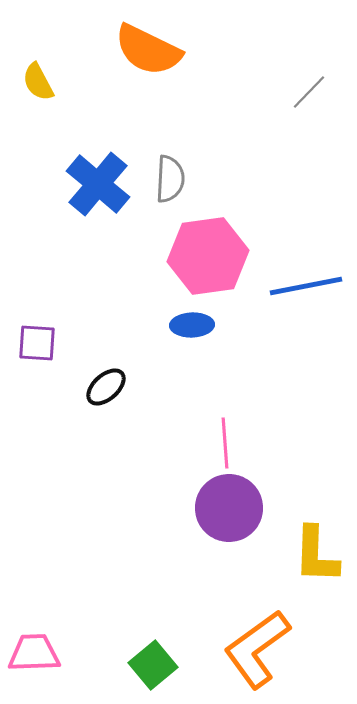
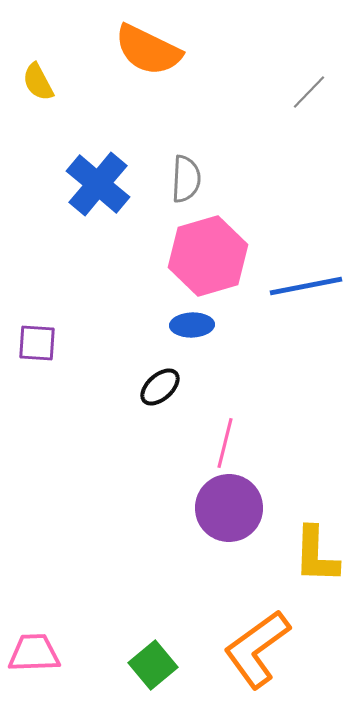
gray semicircle: moved 16 px right
pink hexagon: rotated 8 degrees counterclockwise
black ellipse: moved 54 px right
pink line: rotated 18 degrees clockwise
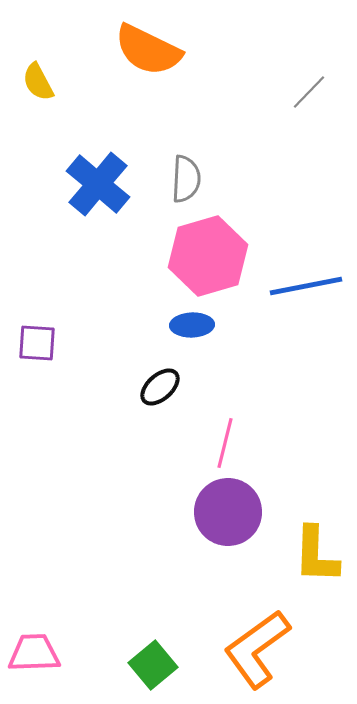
purple circle: moved 1 px left, 4 px down
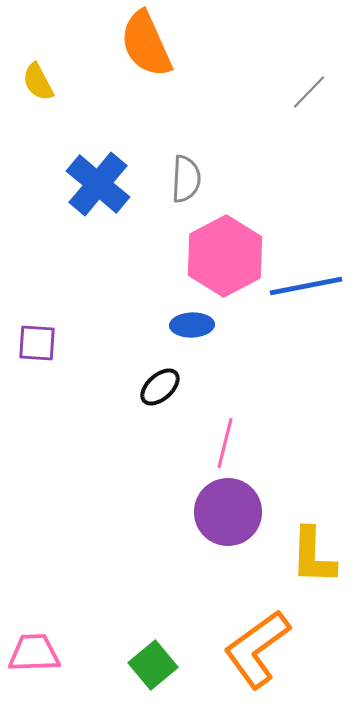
orange semicircle: moved 2 px left, 6 px up; rotated 40 degrees clockwise
pink hexagon: moved 17 px right; rotated 12 degrees counterclockwise
yellow L-shape: moved 3 px left, 1 px down
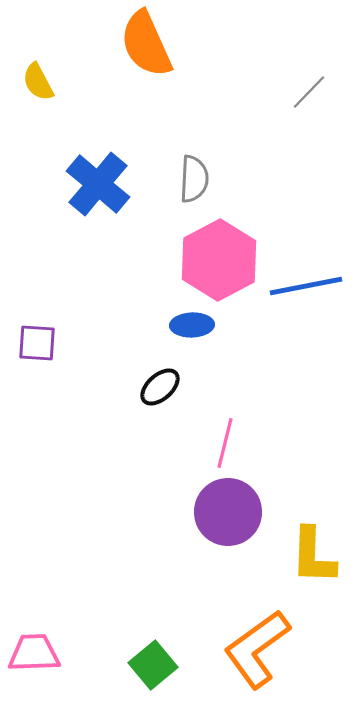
gray semicircle: moved 8 px right
pink hexagon: moved 6 px left, 4 px down
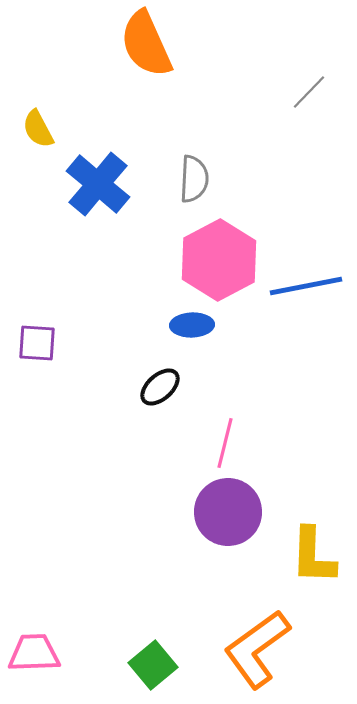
yellow semicircle: moved 47 px down
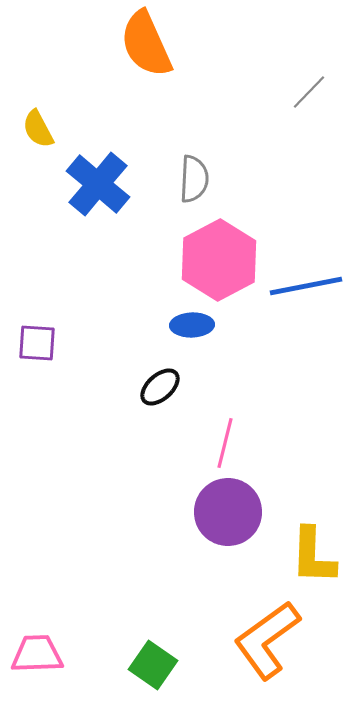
orange L-shape: moved 10 px right, 9 px up
pink trapezoid: moved 3 px right, 1 px down
green square: rotated 15 degrees counterclockwise
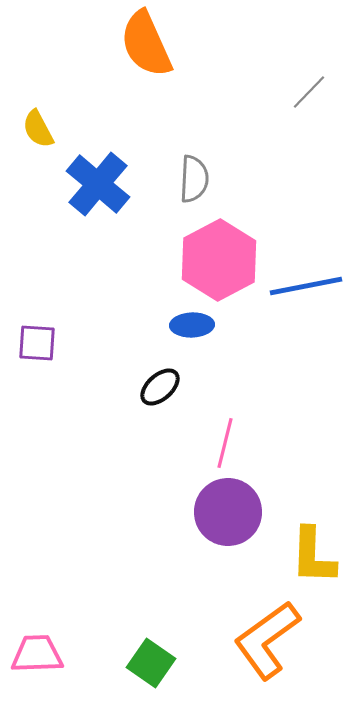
green square: moved 2 px left, 2 px up
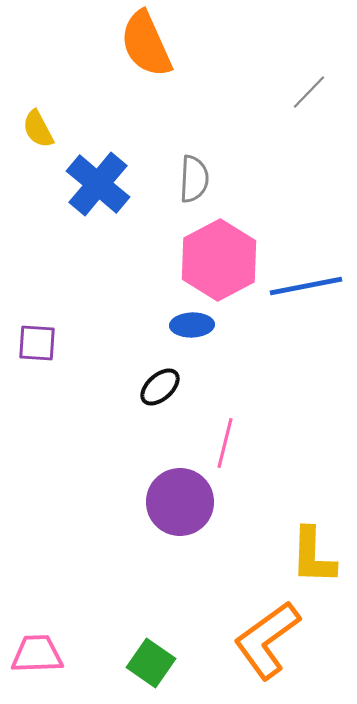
purple circle: moved 48 px left, 10 px up
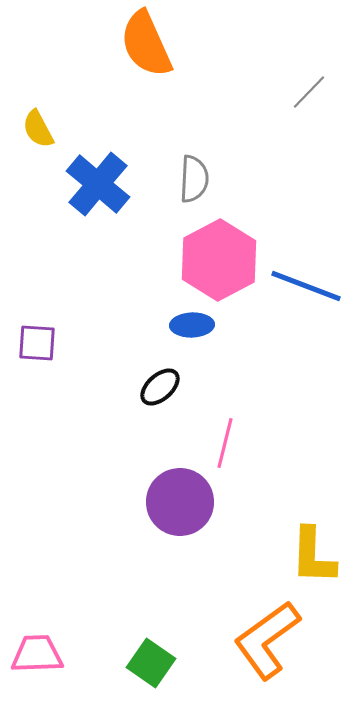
blue line: rotated 32 degrees clockwise
